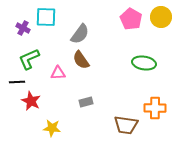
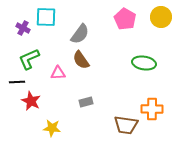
pink pentagon: moved 6 px left
orange cross: moved 3 px left, 1 px down
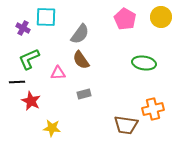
gray rectangle: moved 2 px left, 8 px up
orange cross: moved 1 px right; rotated 15 degrees counterclockwise
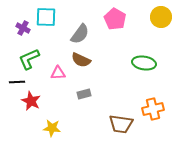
pink pentagon: moved 10 px left
brown semicircle: rotated 30 degrees counterclockwise
brown trapezoid: moved 5 px left, 1 px up
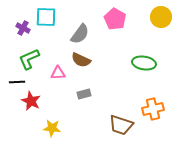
brown trapezoid: moved 1 px down; rotated 10 degrees clockwise
